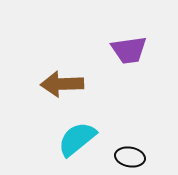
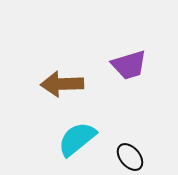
purple trapezoid: moved 15 px down; rotated 9 degrees counterclockwise
black ellipse: rotated 40 degrees clockwise
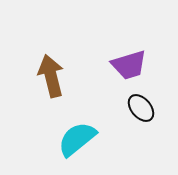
brown arrow: moved 11 px left, 8 px up; rotated 78 degrees clockwise
black ellipse: moved 11 px right, 49 px up
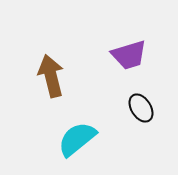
purple trapezoid: moved 10 px up
black ellipse: rotated 8 degrees clockwise
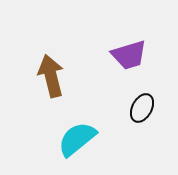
black ellipse: moved 1 px right; rotated 60 degrees clockwise
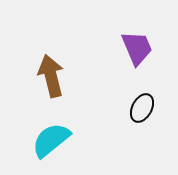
purple trapezoid: moved 8 px right, 7 px up; rotated 96 degrees counterclockwise
cyan semicircle: moved 26 px left, 1 px down
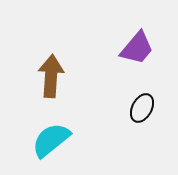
purple trapezoid: rotated 63 degrees clockwise
brown arrow: rotated 18 degrees clockwise
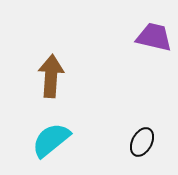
purple trapezoid: moved 17 px right, 11 px up; rotated 117 degrees counterclockwise
black ellipse: moved 34 px down
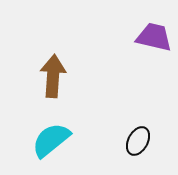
brown arrow: moved 2 px right
black ellipse: moved 4 px left, 1 px up
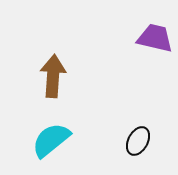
purple trapezoid: moved 1 px right, 1 px down
